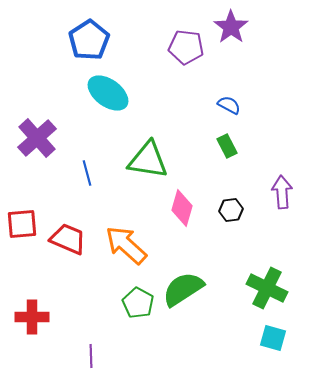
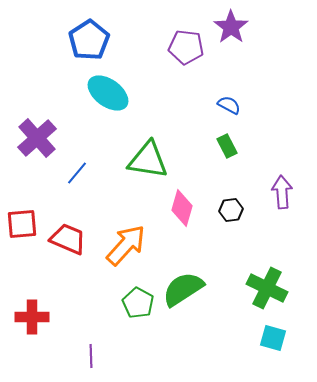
blue line: moved 10 px left; rotated 55 degrees clockwise
orange arrow: rotated 90 degrees clockwise
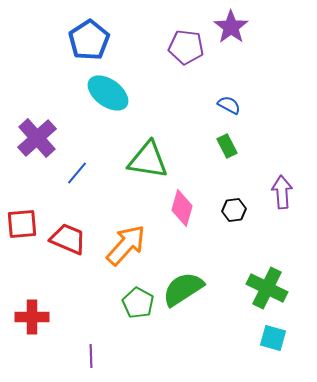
black hexagon: moved 3 px right
